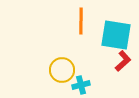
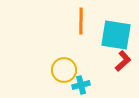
yellow circle: moved 2 px right
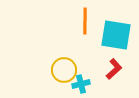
orange line: moved 4 px right
red L-shape: moved 9 px left, 8 px down
cyan cross: moved 1 px up
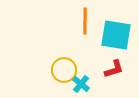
red L-shape: rotated 25 degrees clockwise
cyan cross: rotated 36 degrees counterclockwise
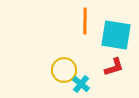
red L-shape: moved 2 px up
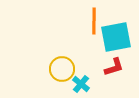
orange line: moved 9 px right
cyan square: moved 2 px down; rotated 20 degrees counterclockwise
yellow circle: moved 2 px left, 1 px up
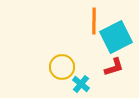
cyan square: rotated 16 degrees counterclockwise
yellow circle: moved 2 px up
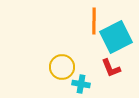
red L-shape: moved 3 px left, 1 px down; rotated 85 degrees clockwise
cyan cross: rotated 30 degrees counterclockwise
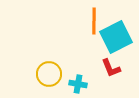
yellow circle: moved 13 px left, 7 px down
cyan cross: moved 3 px left
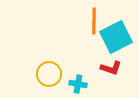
red L-shape: rotated 50 degrees counterclockwise
